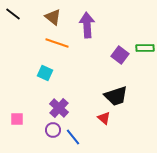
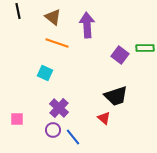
black line: moved 5 px right, 3 px up; rotated 42 degrees clockwise
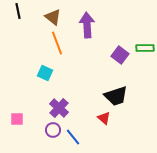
orange line: rotated 50 degrees clockwise
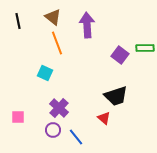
black line: moved 10 px down
pink square: moved 1 px right, 2 px up
blue line: moved 3 px right
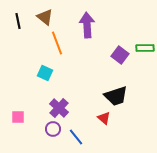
brown triangle: moved 8 px left
purple circle: moved 1 px up
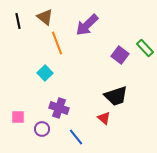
purple arrow: rotated 130 degrees counterclockwise
green rectangle: rotated 48 degrees clockwise
cyan square: rotated 21 degrees clockwise
purple cross: rotated 24 degrees counterclockwise
purple circle: moved 11 px left
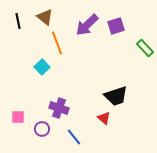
purple square: moved 4 px left, 29 px up; rotated 36 degrees clockwise
cyan square: moved 3 px left, 6 px up
blue line: moved 2 px left
